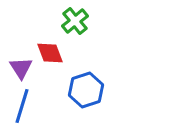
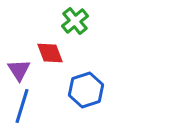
purple triangle: moved 2 px left, 2 px down
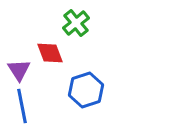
green cross: moved 1 px right, 2 px down
blue line: rotated 28 degrees counterclockwise
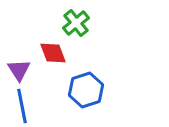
red diamond: moved 3 px right
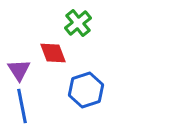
green cross: moved 2 px right
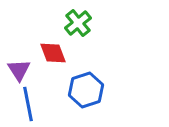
blue line: moved 6 px right, 2 px up
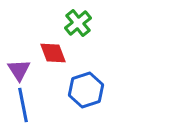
blue line: moved 5 px left, 1 px down
